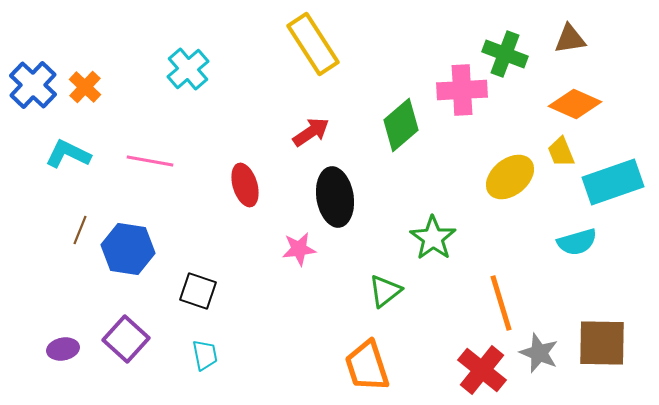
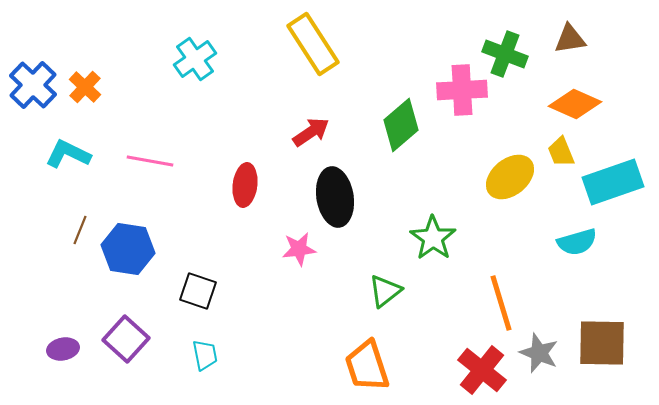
cyan cross: moved 7 px right, 10 px up; rotated 6 degrees clockwise
red ellipse: rotated 24 degrees clockwise
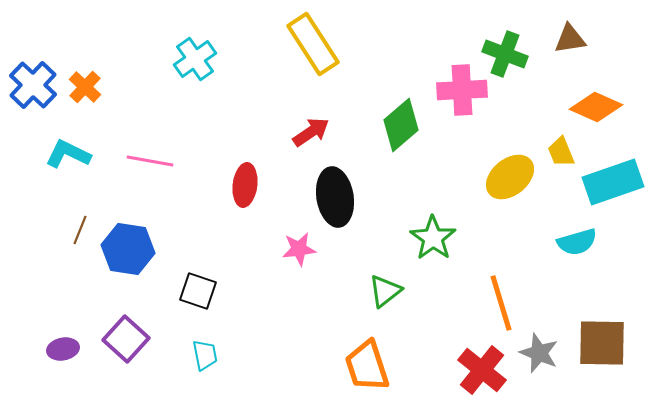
orange diamond: moved 21 px right, 3 px down
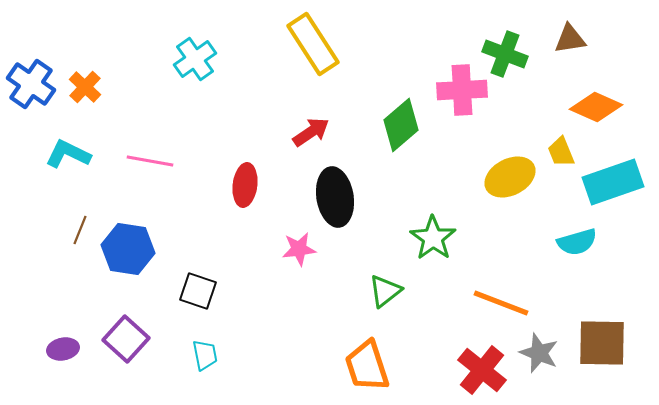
blue cross: moved 2 px left, 1 px up; rotated 9 degrees counterclockwise
yellow ellipse: rotated 12 degrees clockwise
orange line: rotated 52 degrees counterclockwise
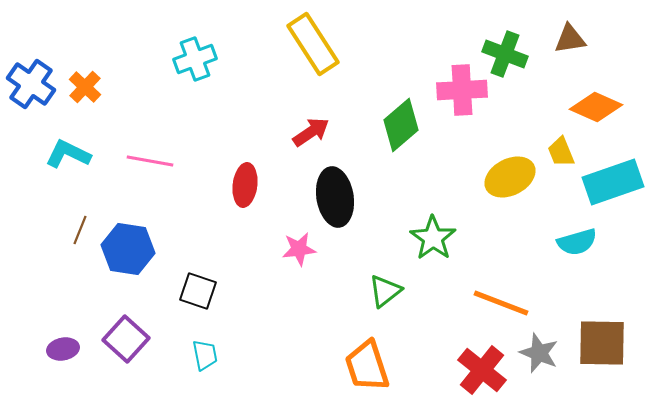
cyan cross: rotated 15 degrees clockwise
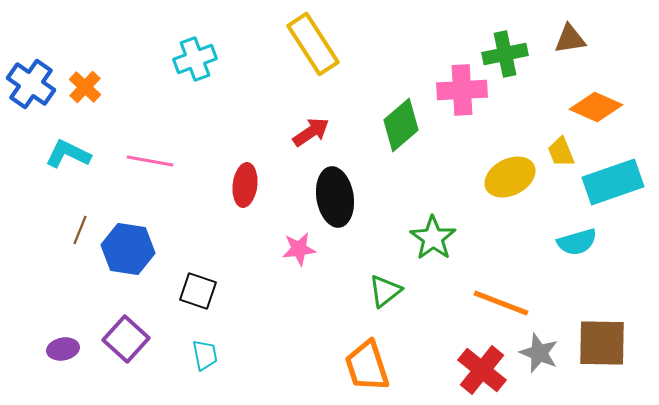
green cross: rotated 33 degrees counterclockwise
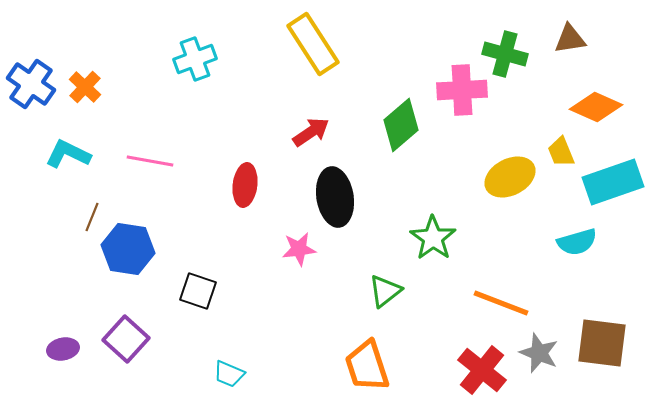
green cross: rotated 27 degrees clockwise
brown line: moved 12 px right, 13 px up
brown square: rotated 6 degrees clockwise
cyan trapezoid: moved 24 px right, 19 px down; rotated 124 degrees clockwise
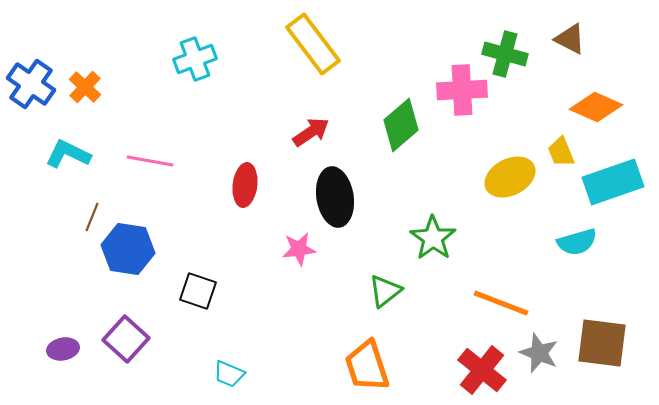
brown triangle: rotated 36 degrees clockwise
yellow rectangle: rotated 4 degrees counterclockwise
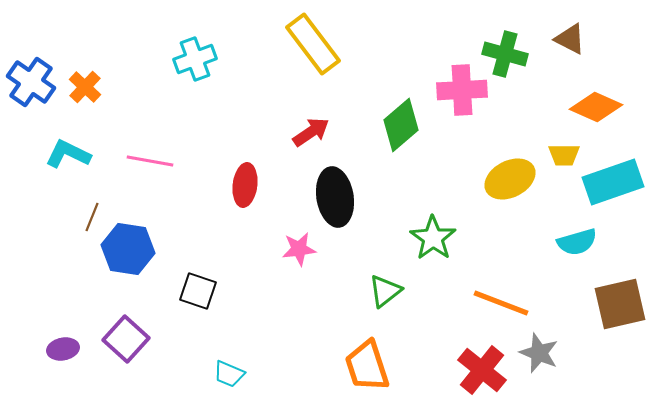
blue cross: moved 2 px up
yellow trapezoid: moved 3 px right, 3 px down; rotated 68 degrees counterclockwise
yellow ellipse: moved 2 px down
brown square: moved 18 px right, 39 px up; rotated 20 degrees counterclockwise
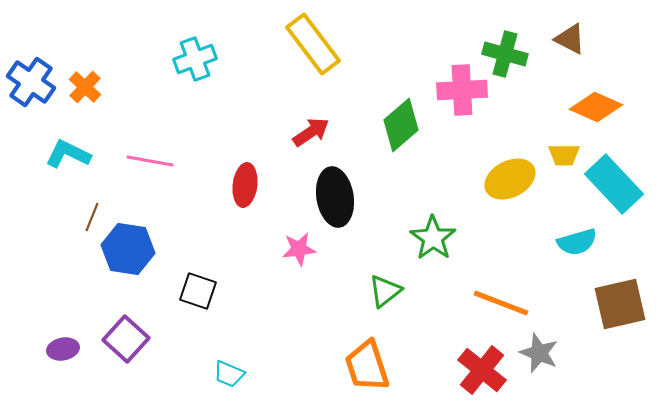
cyan rectangle: moved 1 px right, 2 px down; rotated 66 degrees clockwise
